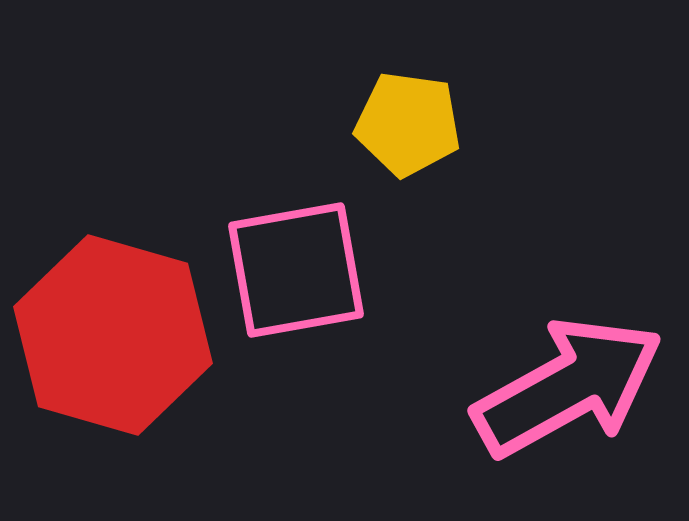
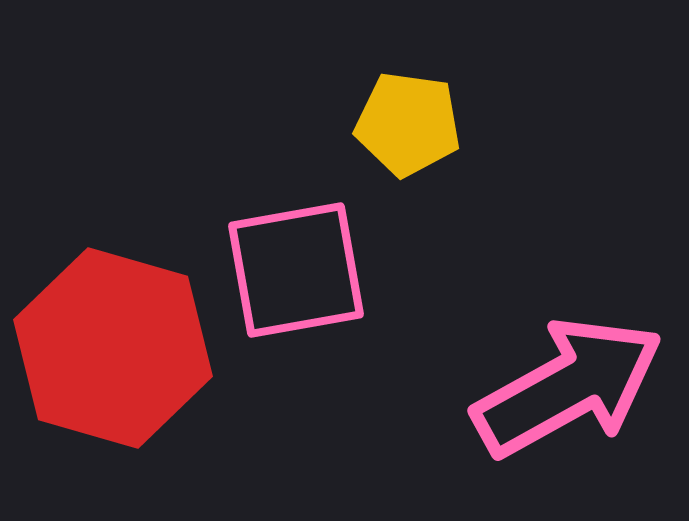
red hexagon: moved 13 px down
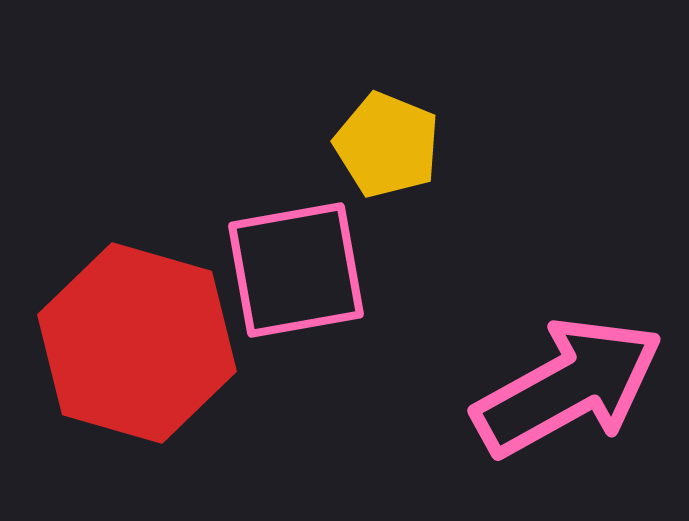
yellow pentagon: moved 21 px left, 21 px down; rotated 14 degrees clockwise
red hexagon: moved 24 px right, 5 px up
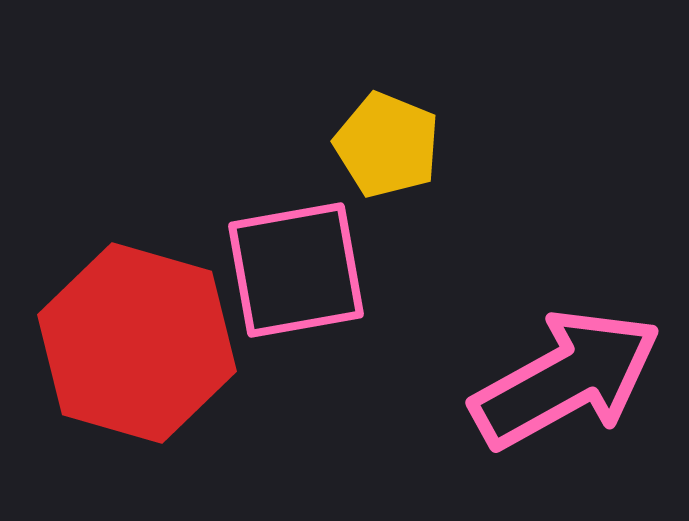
pink arrow: moved 2 px left, 8 px up
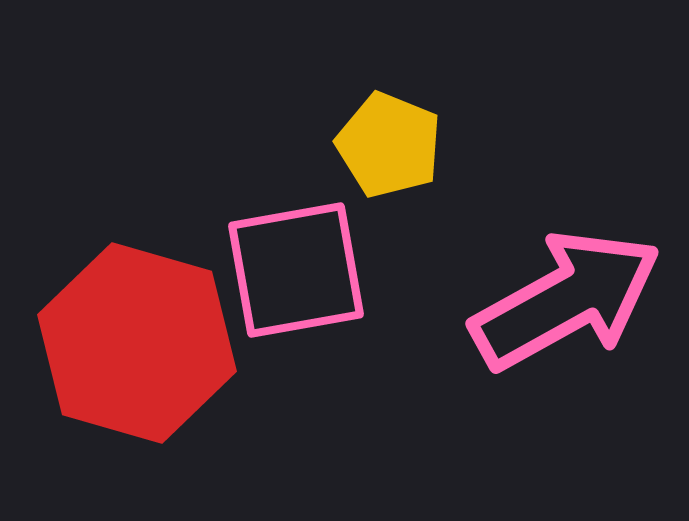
yellow pentagon: moved 2 px right
pink arrow: moved 79 px up
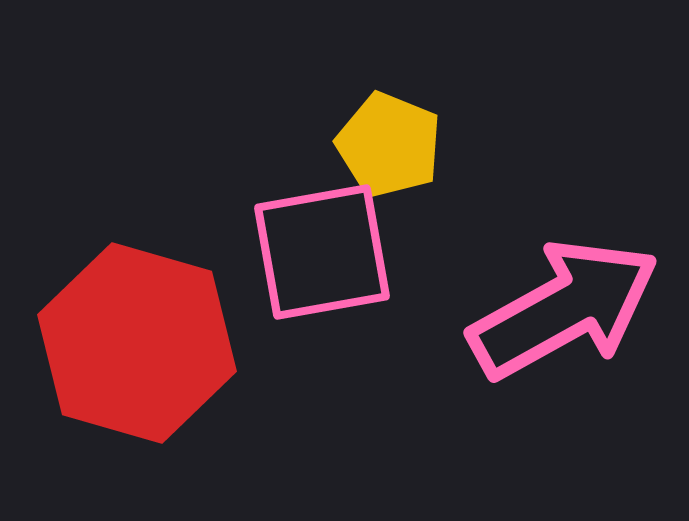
pink square: moved 26 px right, 18 px up
pink arrow: moved 2 px left, 9 px down
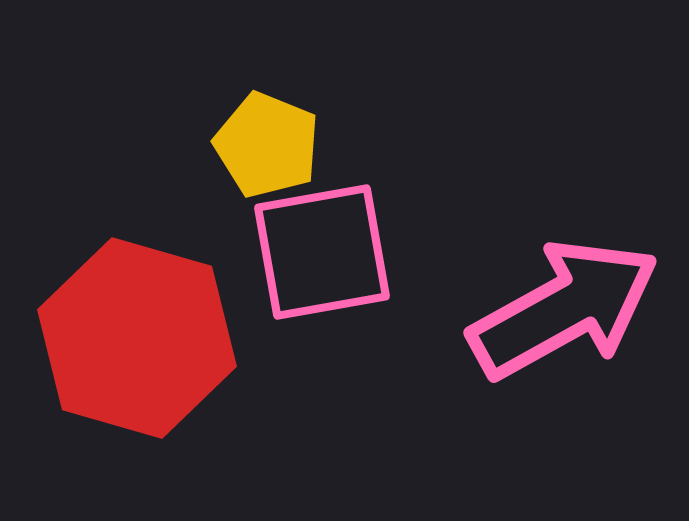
yellow pentagon: moved 122 px left
red hexagon: moved 5 px up
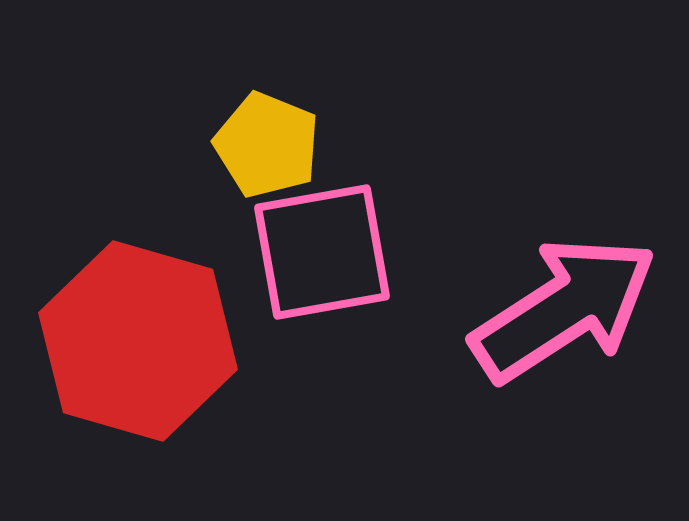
pink arrow: rotated 4 degrees counterclockwise
red hexagon: moved 1 px right, 3 px down
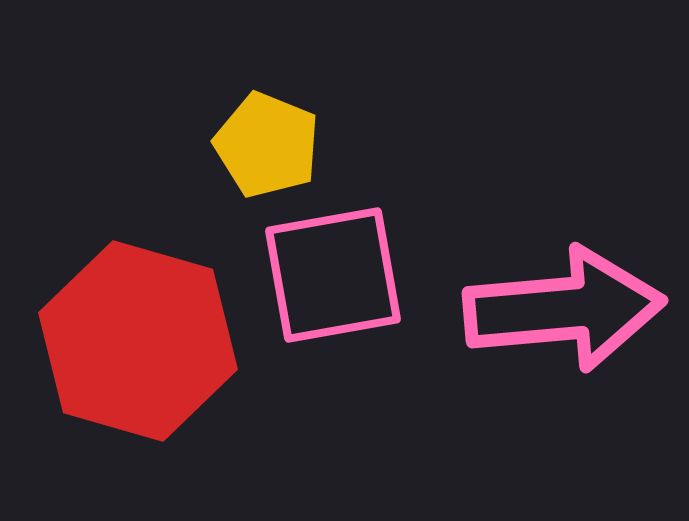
pink square: moved 11 px right, 23 px down
pink arrow: rotated 28 degrees clockwise
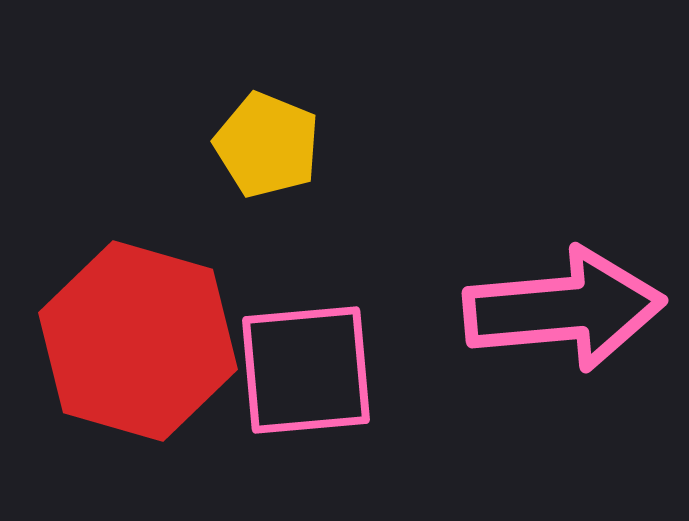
pink square: moved 27 px left, 95 px down; rotated 5 degrees clockwise
